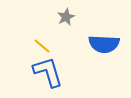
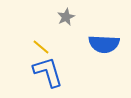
yellow line: moved 1 px left, 1 px down
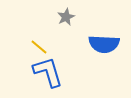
yellow line: moved 2 px left
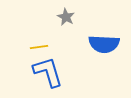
gray star: rotated 18 degrees counterclockwise
yellow line: rotated 48 degrees counterclockwise
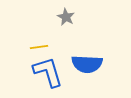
blue semicircle: moved 17 px left, 20 px down
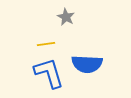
yellow line: moved 7 px right, 3 px up
blue L-shape: moved 1 px right, 1 px down
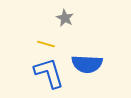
gray star: moved 1 px left, 1 px down
yellow line: rotated 24 degrees clockwise
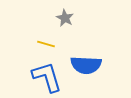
blue semicircle: moved 1 px left, 1 px down
blue L-shape: moved 2 px left, 4 px down
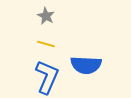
gray star: moved 19 px left, 2 px up
blue L-shape: rotated 40 degrees clockwise
